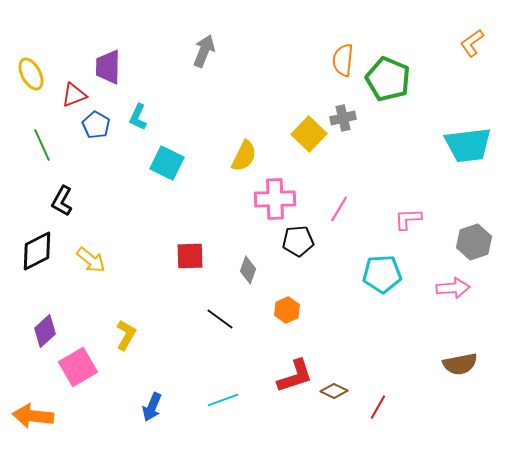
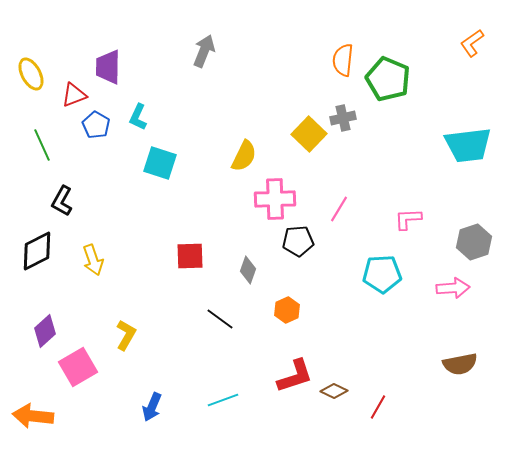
cyan square: moved 7 px left; rotated 8 degrees counterclockwise
yellow arrow: moved 2 px right; rotated 32 degrees clockwise
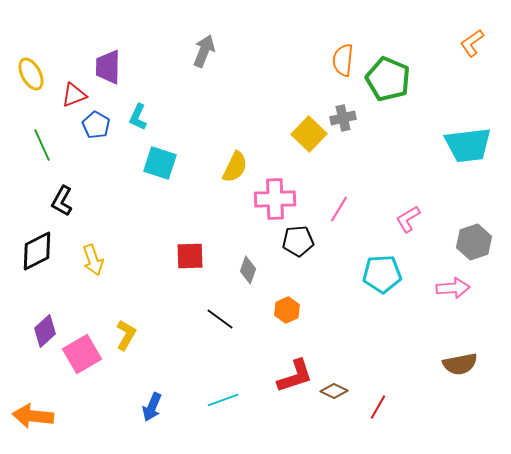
yellow semicircle: moved 9 px left, 11 px down
pink L-shape: rotated 28 degrees counterclockwise
pink square: moved 4 px right, 13 px up
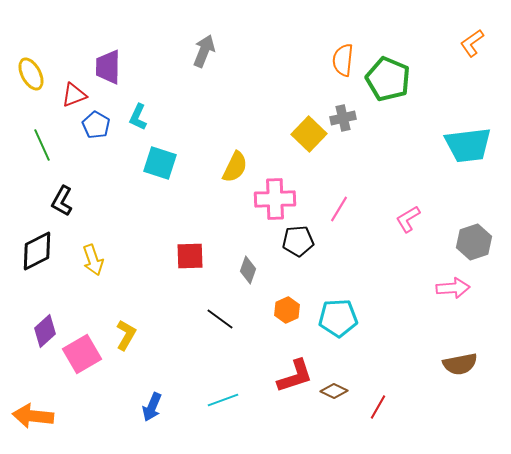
cyan pentagon: moved 44 px left, 44 px down
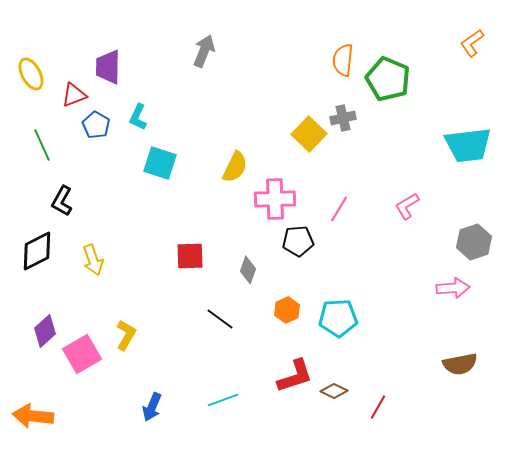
pink L-shape: moved 1 px left, 13 px up
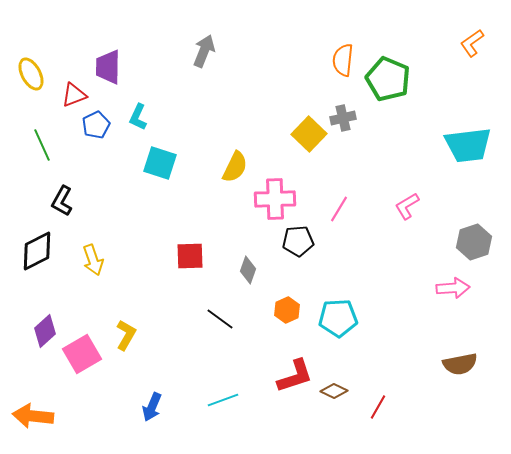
blue pentagon: rotated 16 degrees clockwise
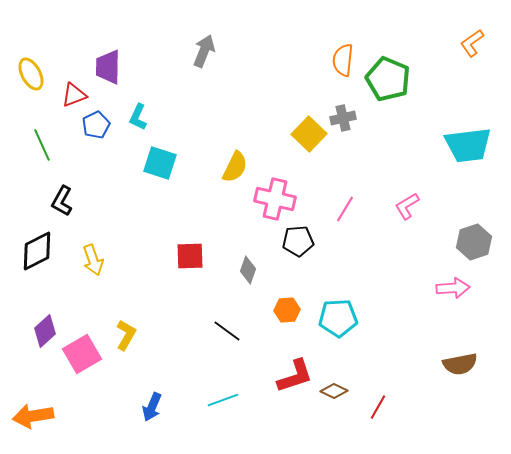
pink cross: rotated 15 degrees clockwise
pink line: moved 6 px right
orange hexagon: rotated 20 degrees clockwise
black line: moved 7 px right, 12 px down
orange arrow: rotated 15 degrees counterclockwise
